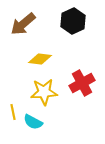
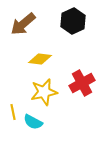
yellow star: rotated 8 degrees counterclockwise
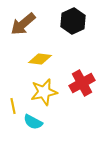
yellow line: moved 6 px up
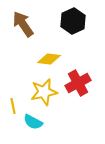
brown arrow: rotated 96 degrees clockwise
yellow diamond: moved 9 px right
red cross: moved 4 px left
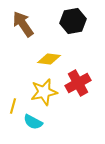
black hexagon: rotated 15 degrees clockwise
yellow line: rotated 28 degrees clockwise
